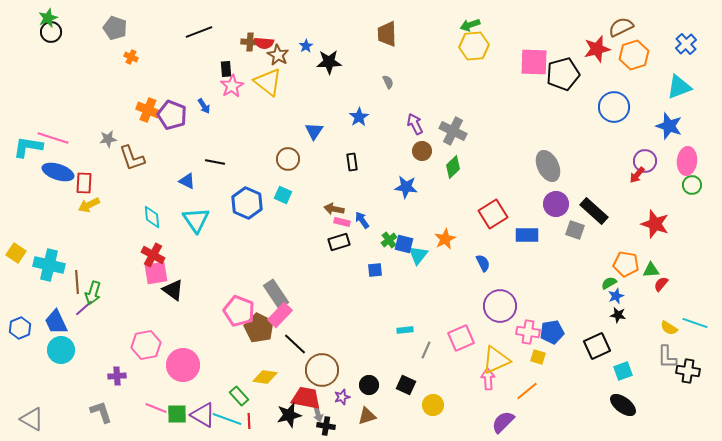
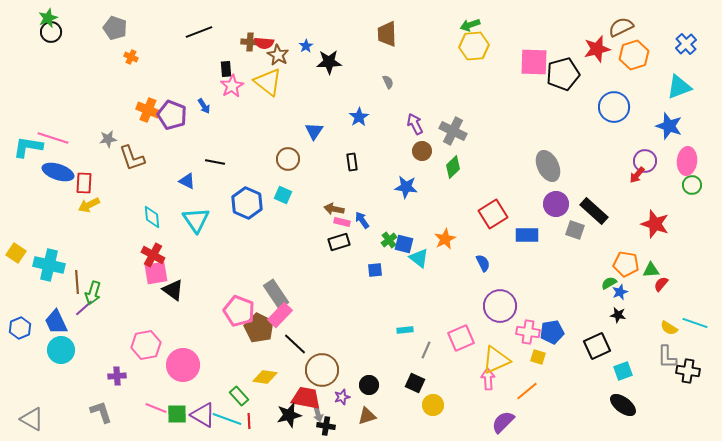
cyan triangle at (418, 255): moved 1 px right, 3 px down; rotated 30 degrees counterclockwise
blue star at (616, 296): moved 4 px right, 4 px up
black square at (406, 385): moved 9 px right, 2 px up
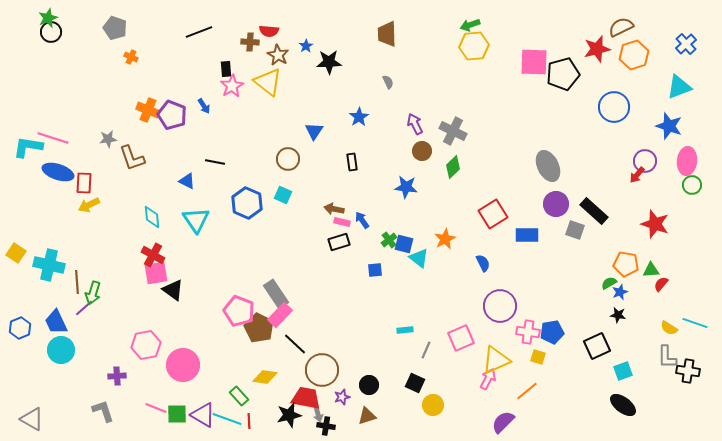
red semicircle at (264, 43): moved 5 px right, 12 px up
pink arrow at (488, 379): rotated 30 degrees clockwise
gray L-shape at (101, 412): moved 2 px right, 1 px up
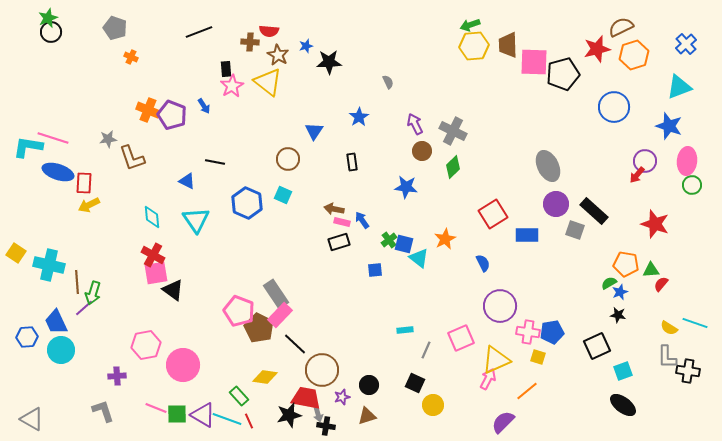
brown trapezoid at (387, 34): moved 121 px right, 11 px down
blue star at (306, 46): rotated 16 degrees clockwise
blue hexagon at (20, 328): moved 7 px right, 9 px down; rotated 20 degrees clockwise
red line at (249, 421): rotated 21 degrees counterclockwise
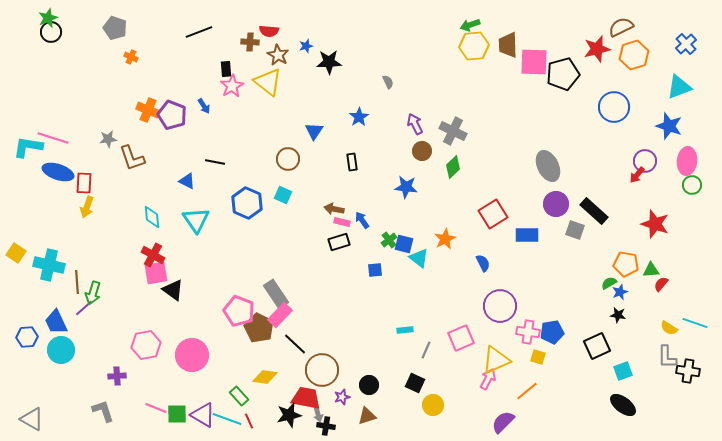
yellow arrow at (89, 205): moved 2 px left, 2 px down; rotated 45 degrees counterclockwise
pink circle at (183, 365): moved 9 px right, 10 px up
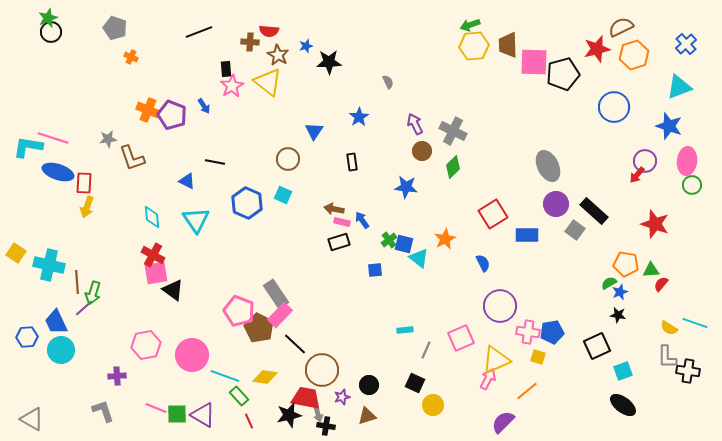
gray square at (575, 230): rotated 18 degrees clockwise
cyan line at (227, 419): moved 2 px left, 43 px up
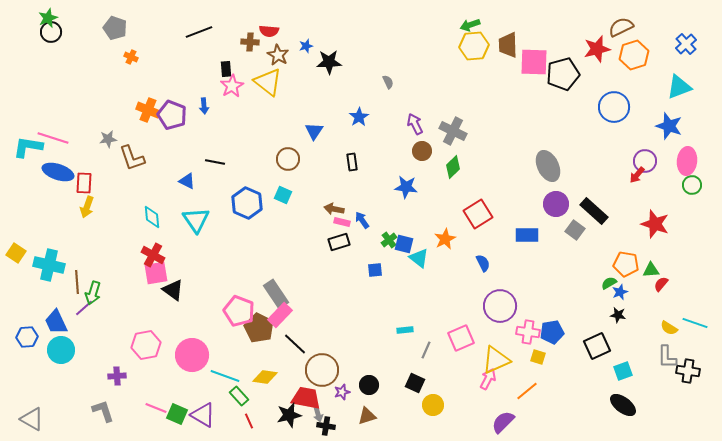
blue arrow at (204, 106): rotated 28 degrees clockwise
red square at (493, 214): moved 15 px left
purple star at (342, 397): moved 5 px up
green square at (177, 414): rotated 25 degrees clockwise
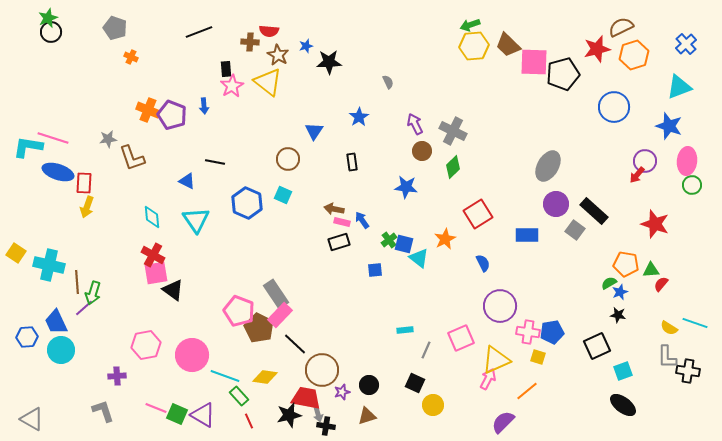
brown trapezoid at (508, 45): rotated 44 degrees counterclockwise
gray ellipse at (548, 166): rotated 56 degrees clockwise
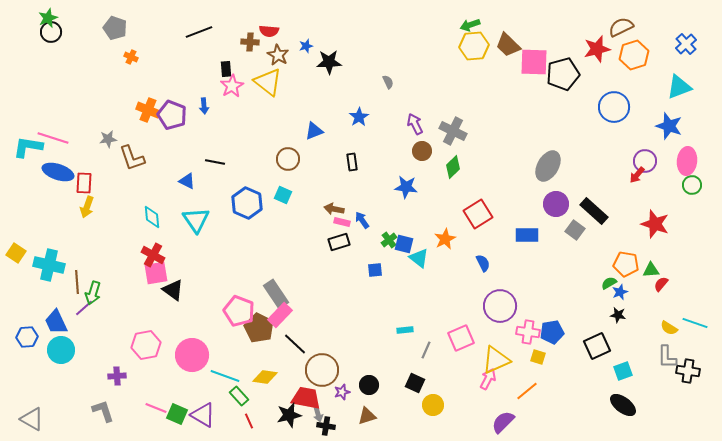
blue triangle at (314, 131): rotated 36 degrees clockwise
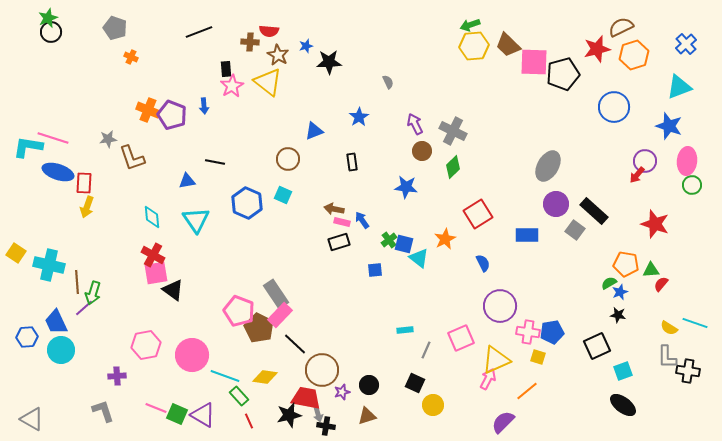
blue triangle at (187, 181): rotated 36 degrees counterclockwise
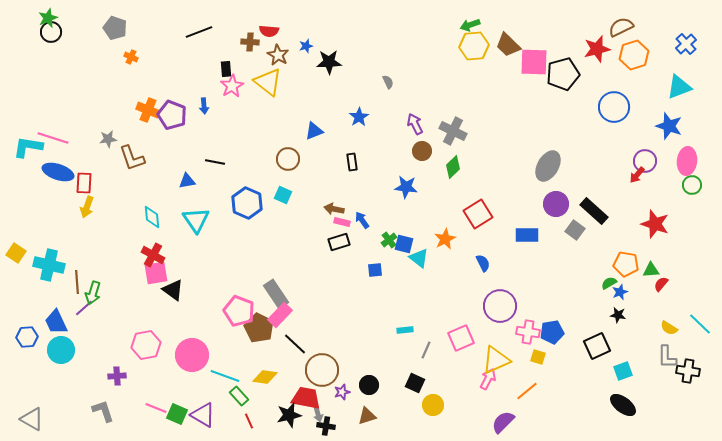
cyan line at (695, 323): moved 5 px right, 1 px down; rotated 25 degrees clockwise
